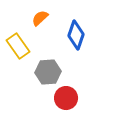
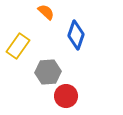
orange semicircle: moved 6 px right, 6 px up; rotated 84 degrees clockwise
yellow rectangle: rotated 70 degrees clockwise
red circle: moved 2 px up
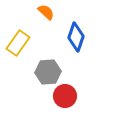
blue diamond: moved 2 px down
yellow rectangle: moved 3 px up
red circle: moved 1 px left
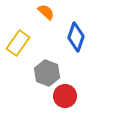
gray hexagon: moved 1 px left, 1 px down; rotated 25 degrees clockwise
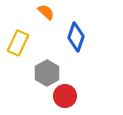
yellow rectangle: rotated 10 degrees counterclockwise
gray hexagon: rotated 10 degrees clockwise
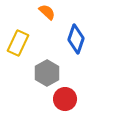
orange semicircle: moved 1 px right
blue diamond: moved 2 px down
red circle: moved 3 px down
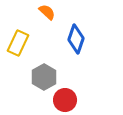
gray hexagon: moved 3 px left, 4 px down
red circle: moved 1 px down
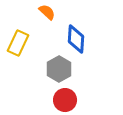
blue diamond: rotated 16 degrees counterclockwise
gray hexagon: moved 15 px right, 8 px up
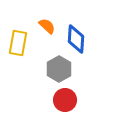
orange semicircle: moved 14 px down
yellow rectangle: rotated 15 degrees counterclockwise
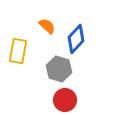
blue diamond: rotated 40 degrees clockwise
yellow rectangle: moved 8 px down
gray hexagon: rotated 15 degrees counterclockwise
